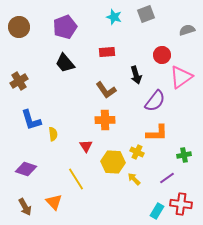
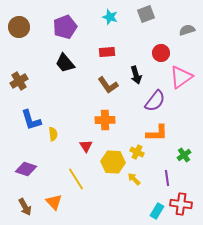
cyan star: moved 4 px left
red circle: moved 1 px left, 2 px up
brown L-shape: moved 2 px right, 5 px up
green cross: rotated 24 degrees counterclockwise
purple line: rotated 63 degrees counterclockwise
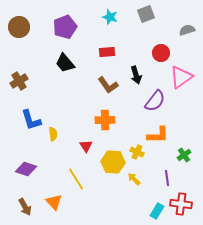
orange L-shape: moved 1 px right, 2 px down
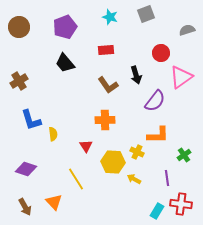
red rectangle: moved 1 px left, 2 px up
yellow arrow: rotated 16 degrees counterclockwise
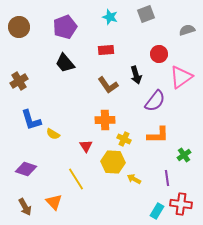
red circle: moved 2 px left, 1 px down
yellow semicircle: rotated 128 degrees clockwise
yellow cross: moved 13 px left, 13 px up
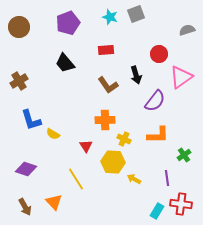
gray square: moved 10 px left
purple pentagon: moved 3 px right, 4 px up
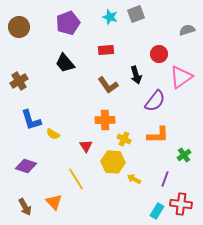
purple diamond: moved 3 px up
purple line: moved 2 px left, 1 px down; rotated 28 degrees clockwise
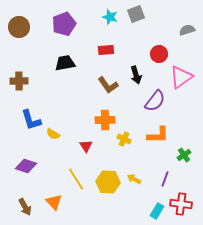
purple pentagon: moved 4 px left, 1 px down
black trapezoid: rotated 120 degrees clockwise
brown cross: rotated 30 degrees clockwise
yellow hexagon: moved 5 px left, 20 px down
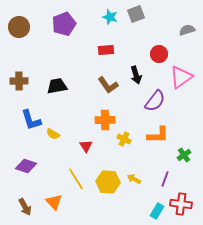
black trapezoid: moved 8 px left, 23 px down
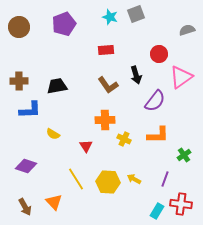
blue L-shape: moved 1 px left, 10 px up; rotated 75 degrees counterclockwise
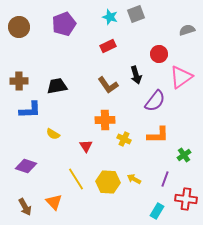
red rectangle: moved 2 px right, 4 px up; rotated 21 degrees counterclockwise
red cross: moved 5 px right, 5 px up
